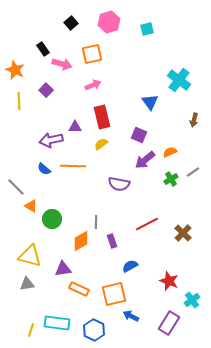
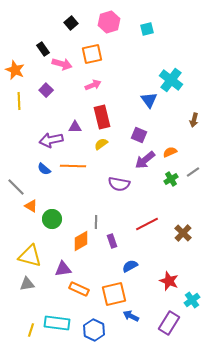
cyan cross at (179, 80): moved 8 px left
blue triangle at (150, 102): moved 1 px left, 2 px up
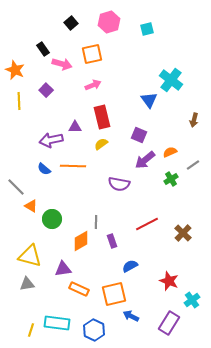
gray line at (193, 172): moved 7 px up
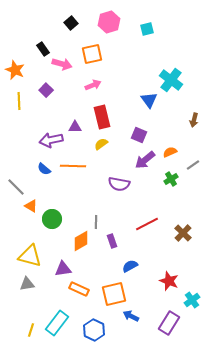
cyan rectangle at (57, 323): rotated 60 degrees counterclockwise
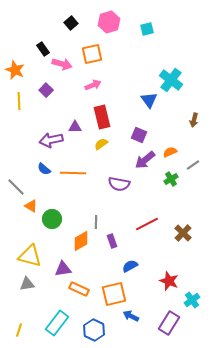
orange line at (73, 166): moved 7 px down
yellow line at (31, 330): moved 12 px left
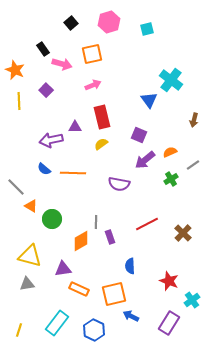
purple rectangle at (112, 241): moved 2 px left, 4 px up
blue semicircle at (130, 266): rotated 63 degrees counterclockwise
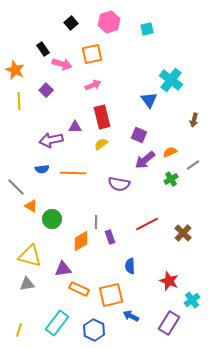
blue semicircle at (44, 169): moved 2 px left; rotated 48 degrees counterclockwise
orange square at (114, 294): moved 3 px left, 1 px down
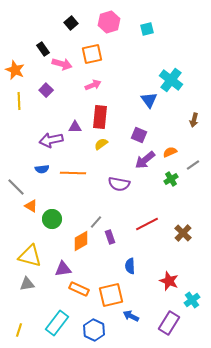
red rectangle at (102, 117): moved 2 px left; rotated 20 degrees clockwise
gray line at (96, 222): rotated 40 degrees clockwise
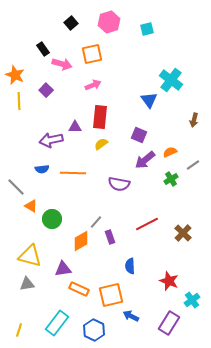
orange star at (15, 70): moved 5 px down
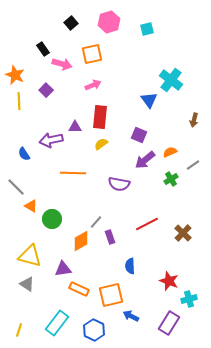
blue semicircle at (42, 169): moved 18 px left, 15 px up; rotated 64 degrees clockwise
gray triangle at (27, 284): rotated 42 degrees clockwise
cyan cross at (192, 300): moved 3 px left, 1 px up; rotated 21 degrees clockwise
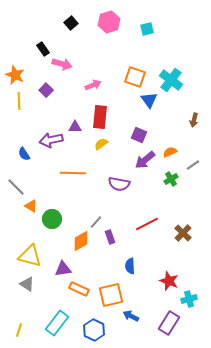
orange square at (92, 54): moved 43 px right, 23 px down; rotated 30 degrees clockwise
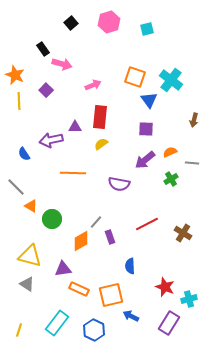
purple square at (139, 135): moved 7 px right, 6 px up; rotated 21 degrees counterclockwise
gray line at (193, 165): moved 1 px left, 2 px up; rotated 40 degrees clockwise
brown cross at (183, 233): rotated 12 degrees counterclockwise
red star at (169, 281): moved 4 px left, 6 px down
